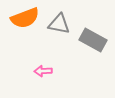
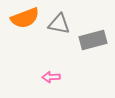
gray rectangle: rotated 44 degrees counterclockwise
pink arrow: moved 8 px right, 6 px down
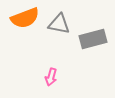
gray rectangle: moved 1 px up
pink arrow: rotated 72 degrees counterclockwise
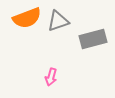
orange semicircle: moved 2 px right
gray triangle: moved 1 px left, 3 px up; rotated 30 degrees counterclockwise
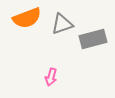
gray triangle: moved 4 px right, 3 px down
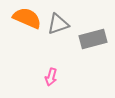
orange semicircle: rotated 136 degrees counterclockwise
gray triangle: moved 4 px left
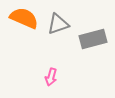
orange semicircle: moved 3 px left
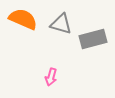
orange semicircle: moved 1 px left, 1 px down
gray triangle: moved 3 px right; rotated 35 degrees clockwise
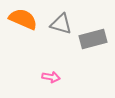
pink arrow: rotated 96 degrees counterclockwise
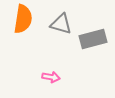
orange semicircle: rotated 76 degrees clockwise
